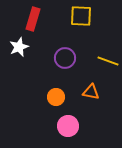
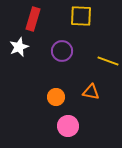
purple circle: moved 3 px left, 7 px up
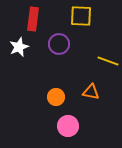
red rectangle: rotated 10 degrees counterclockwise
purple circle: moved 3 px left, 7 px up
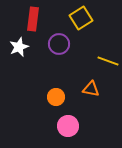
yellow square: moved 2 px down; rotated 35 degrees counterclockwise
orange triangle: moved 3 px up
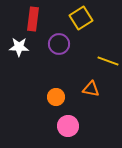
white star: rotated 24 degrees clockwise
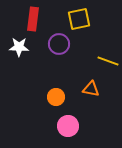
yellow square: moved 2 px left, 1 px down; rotated 20 degrees clockwise
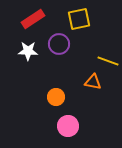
red rectangle: rotated 50 degrees clockwise
white star: moved 9 px right, 4 px down
orange triangle: moved 2 px right, 7 px up
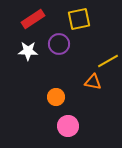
yellow line: rotated 50 degrees counterclockwise
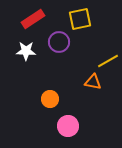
yellow square: moved 1 px right
purple circle: moved 2 px up
white star: moved 2 px left
orange circle: moved 6 px left, 2 px down
